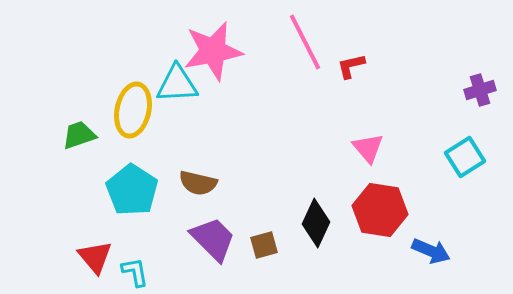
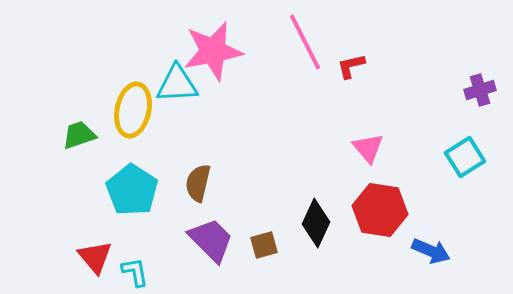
brown semicircle: rotated 90 degrees clockwise
purple trapezoid: moved 2 px left, 1 px down
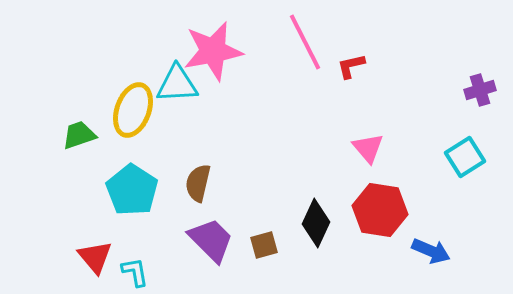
yellow ellipse: rotated 8 degrees clockwise
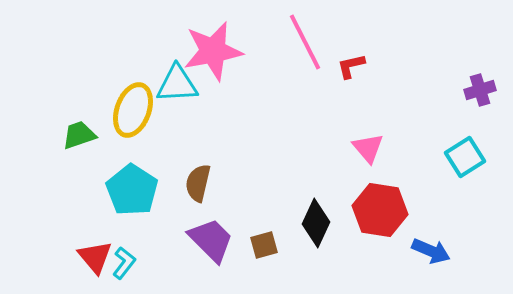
cyan L-shape: moved 11 px left, 9 px up; rotated 48 degrees clockwise
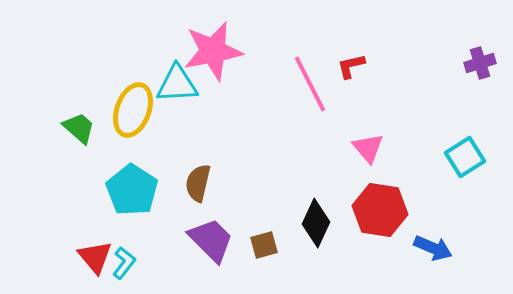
pink line: moved 5 px right, 42 px down
purple cross: moved 27 px up
green trapezoid: moved 7 px up; rotated 60 degrees clockwise
blue arrow: moved 2 px right, 3 px up
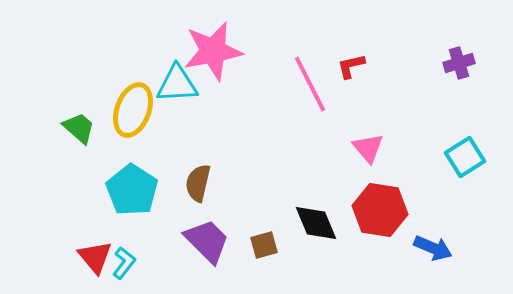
purple cross: moved 21 px left
black diamond: rotated 48 degrees counterclockwise
purple trapezoid: moved 4 px left, 1 px down
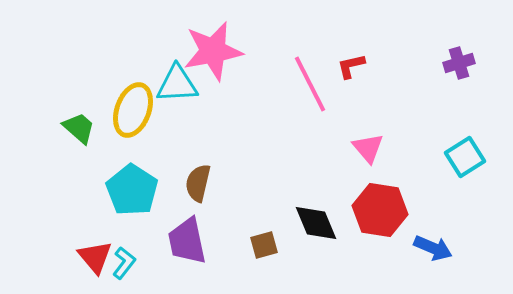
purple trapezoid: moved 20 px left; rotated 147 degrees counterclockwise
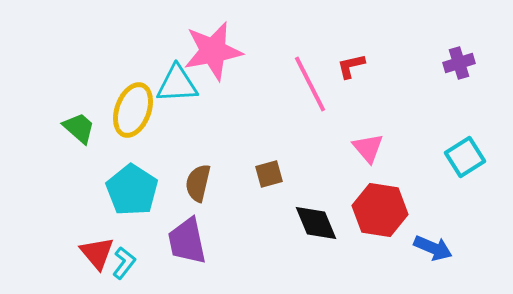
brown square: moved 5 px right, 71 px up
red triangle: moved 2 px right, 4 px up
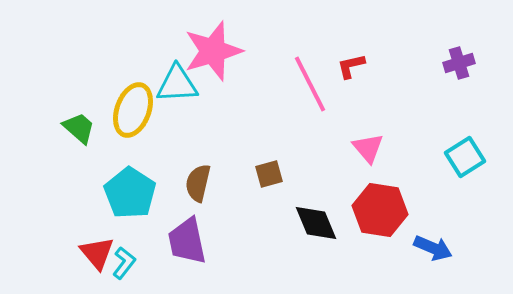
pink star: rotated 6 degrees counterclockwise
cyan pentagon: moved 2 px left, 3 px down
